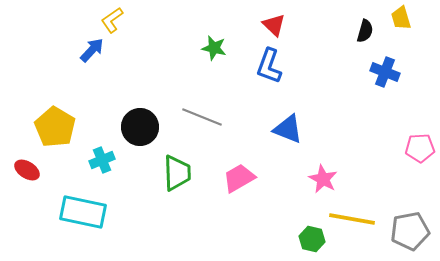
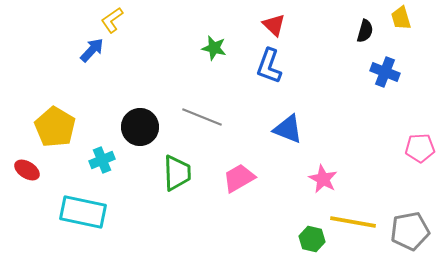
yellow line: moved 1 px right, 3 px down
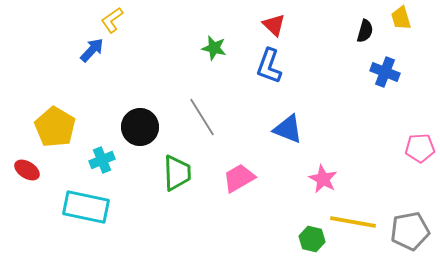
gray line: rotated 36 degrees clockwise
cyan rectangle: moved 3 px right, 5 px up
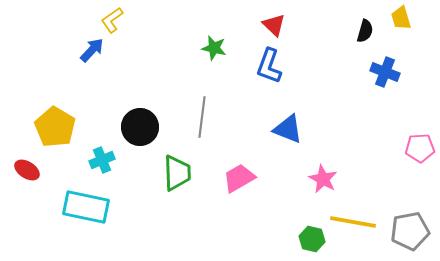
gray line: rotated 39 degrees clockwise
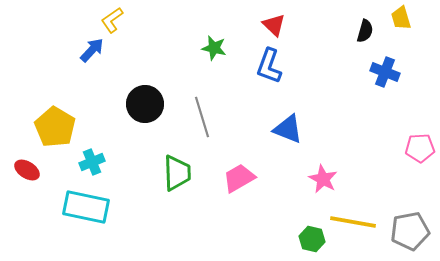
gray line: rotated 24 degrees counterclockwise
black circle: moved 5 px right, 23 px up
cyan cross: moved 10 px left, 2 px down
